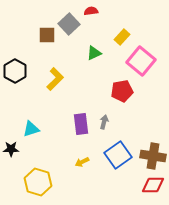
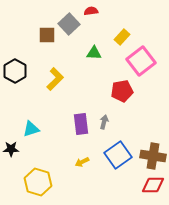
green triangle: rotated 28 degrees clockwise
pink square: rotated 12 degrees clockwise
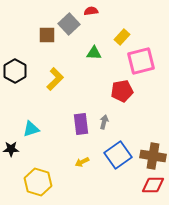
pink square: rotated 24 degrees clockwise
